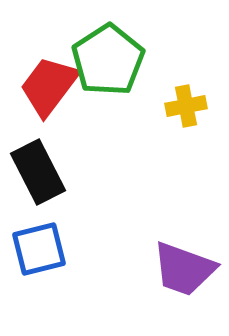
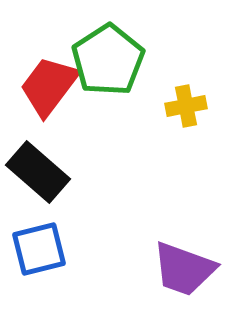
black rectangle: rotated 22 degrees counterclockwise
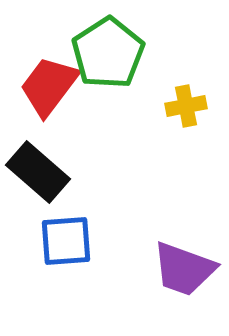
green pentagon: moved 7 px up
blue square: moved 27 px right, 8 px up; rotated 10 degrees clockwise
